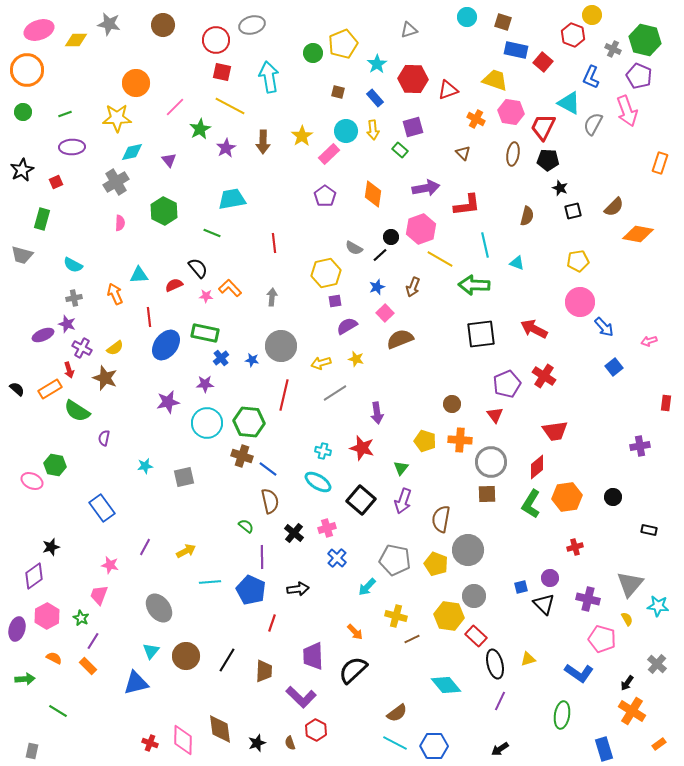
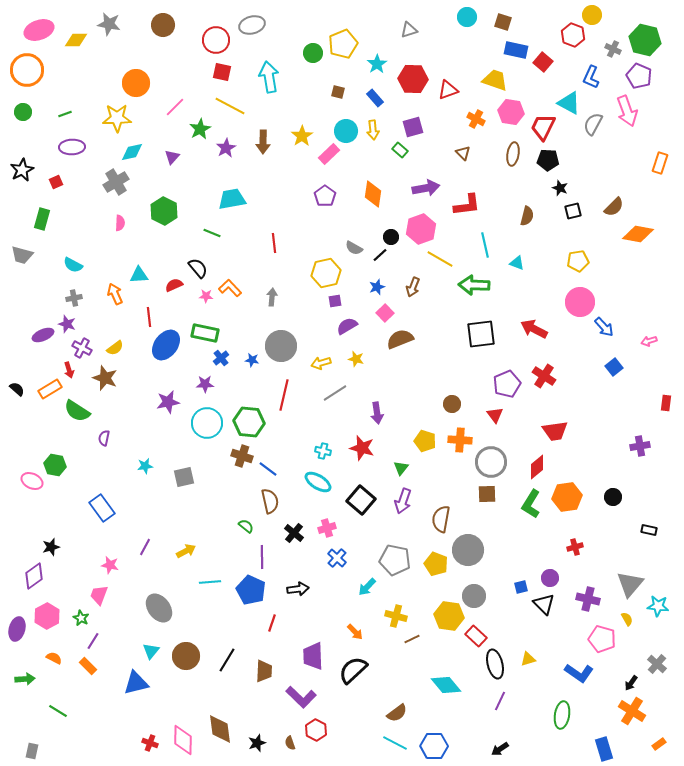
purple triangle at (169, 160): moved 3 px right, 3 px up; rotated 21 degrees clockwise
black arrow at (627, 683): moved 4 px right
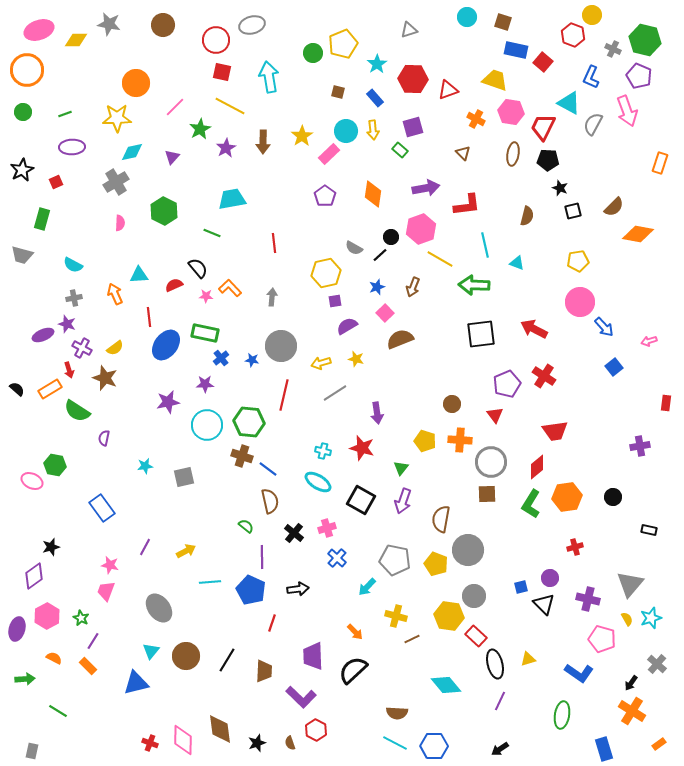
cyan circle at (207, 423): moved 2 px down
black square at (361, 500): rotated 12 degrees counterclockwise
pink trapezoid at (99, 595): moved 7 px right, 4 px up
cyan star at (658, 606): moved 7 px left, 12 px down; rotated 25 degrees counterclockwise
brown semicircle at (397, 713): rotated 40 degrees clockwise
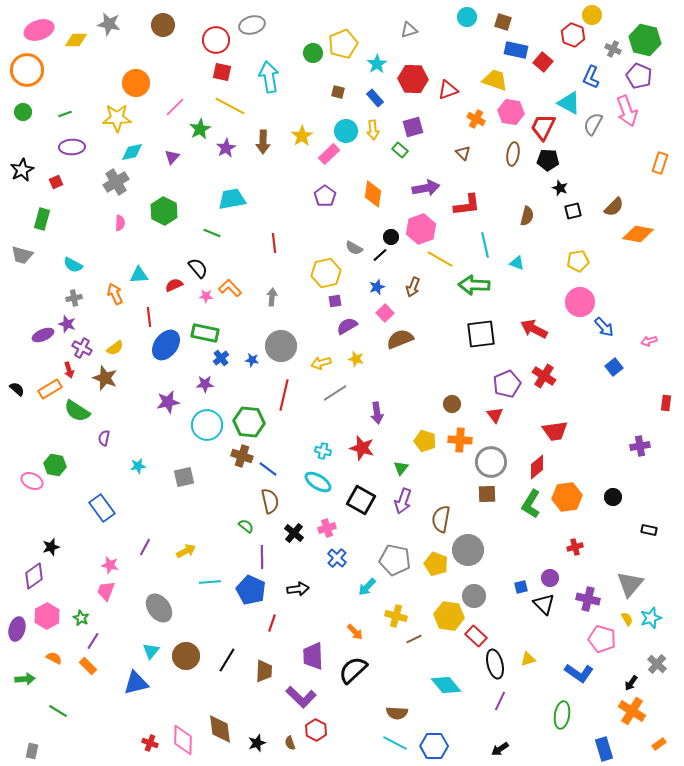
cyan star at (145, 466): moved 7 px left
brown line at (412, 639): moved 2 px right
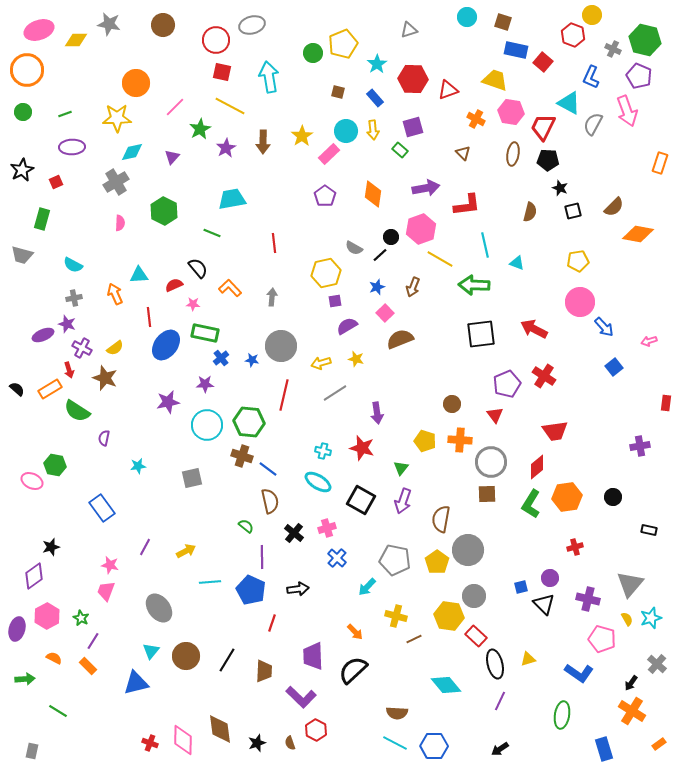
brown semicircle at (527, 216): moved 3 px right, 4 px up
pink star at (206, 296): moved 13 px left, 8 px down
gray square at (184, 477): moved 8 px right, 1 px down
yellow pentagon at (436, 564): moved 1 px right, 2 px up; rotated 15 degrees clockwise
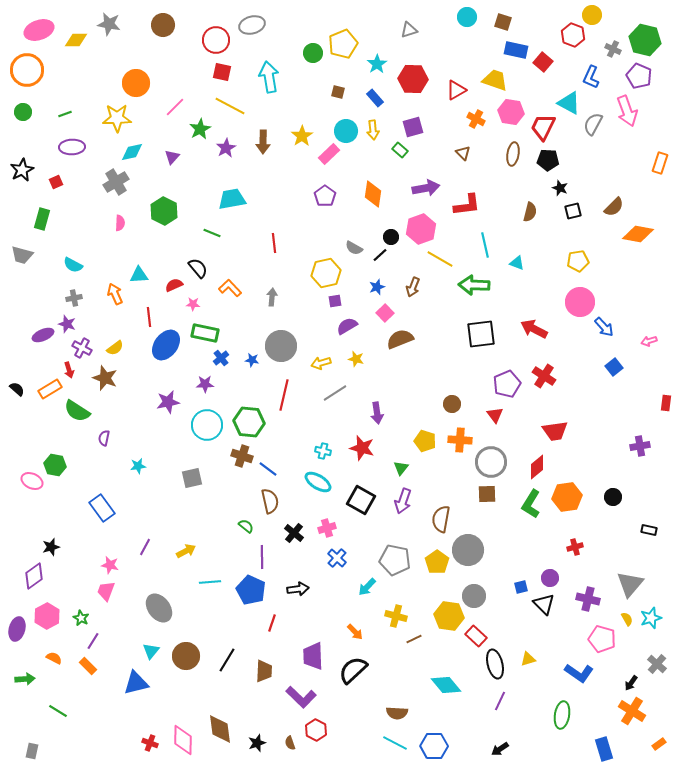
red triangle at (448, 90): moved 8 px right; rotated 10 degrees counterclockwise
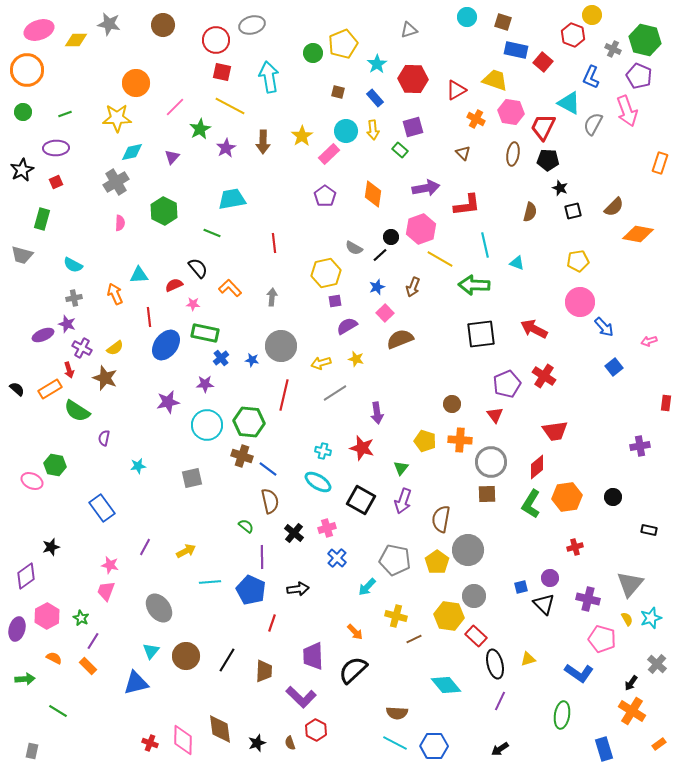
purple ellipse at (72, 147): moved 16 px left, 1 px down
purple diamond at (34, 576): moved 8 px left
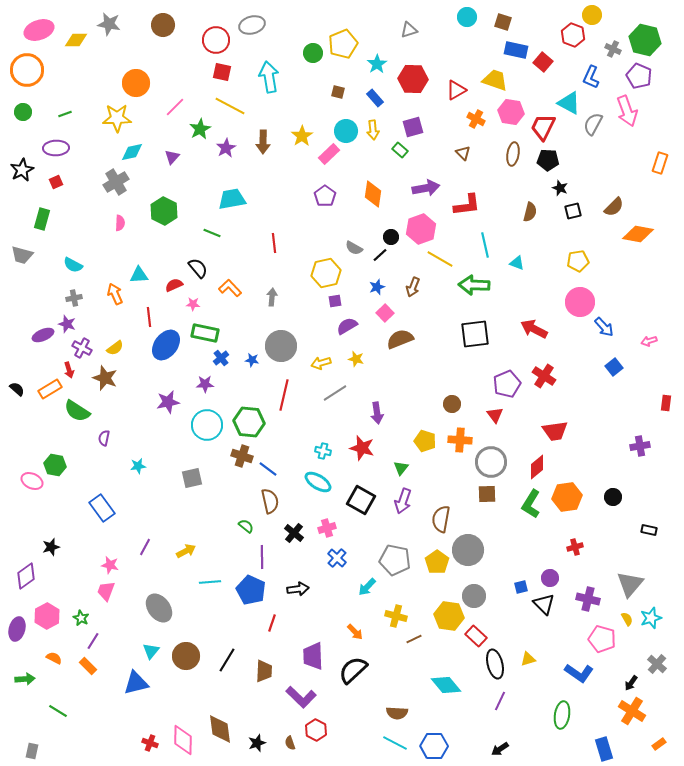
black square at (481, 334): moved 6 px left
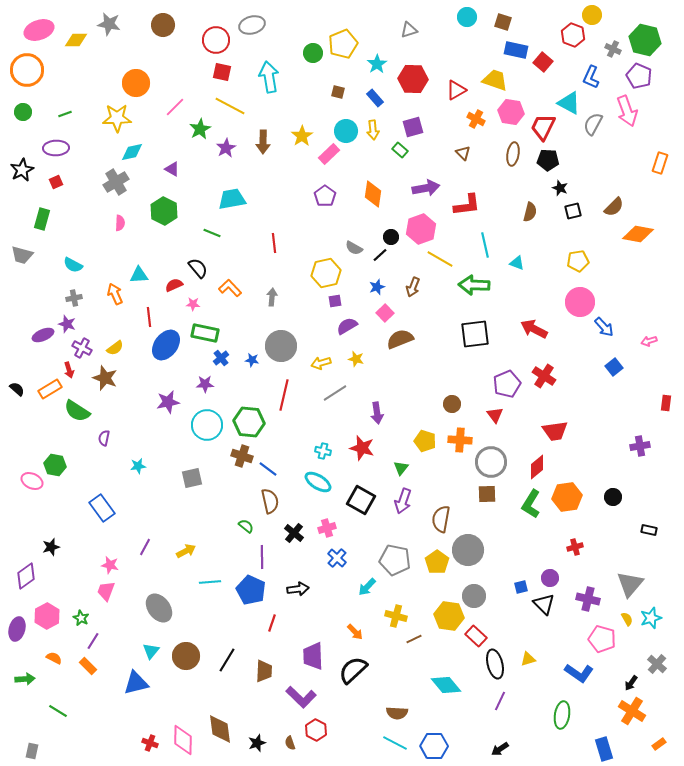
purple triangle at (172, 157): moved 12 px down; rotated 42 degrees counterclockwise
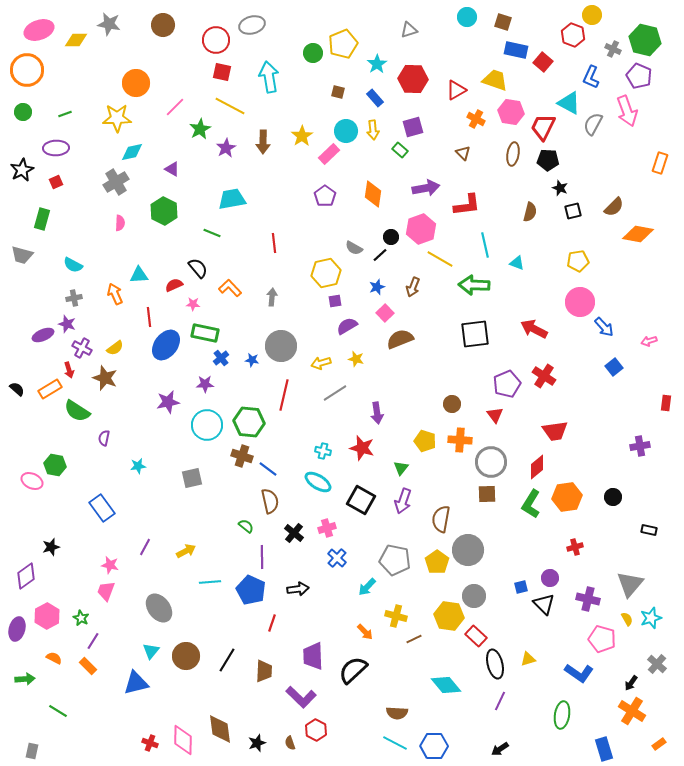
orange arrow at (355, 632): moved 10 px right
